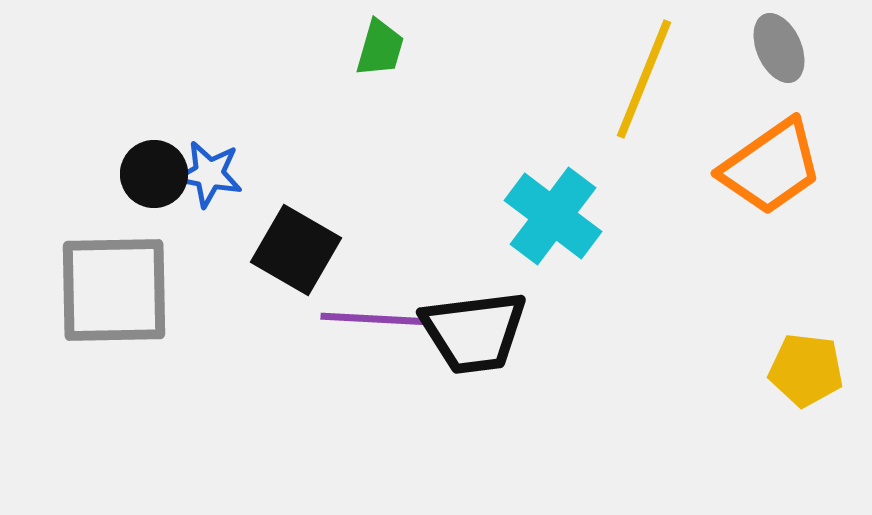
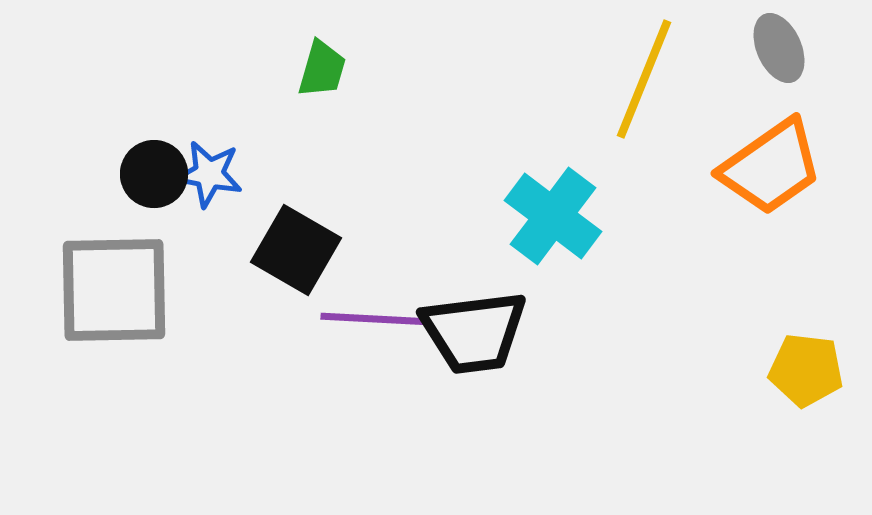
green trapezoid: moved 58 px left, 21 px down
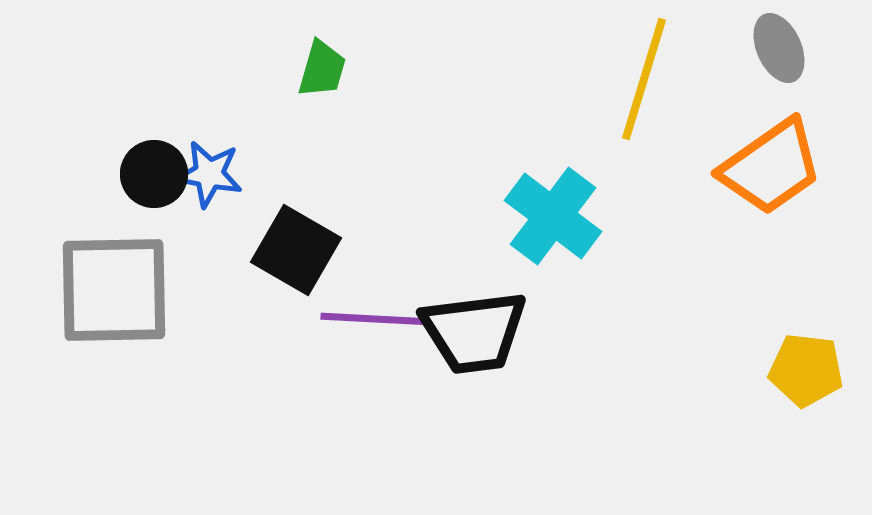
yellow line: rotated 5 degrees counterclockwise
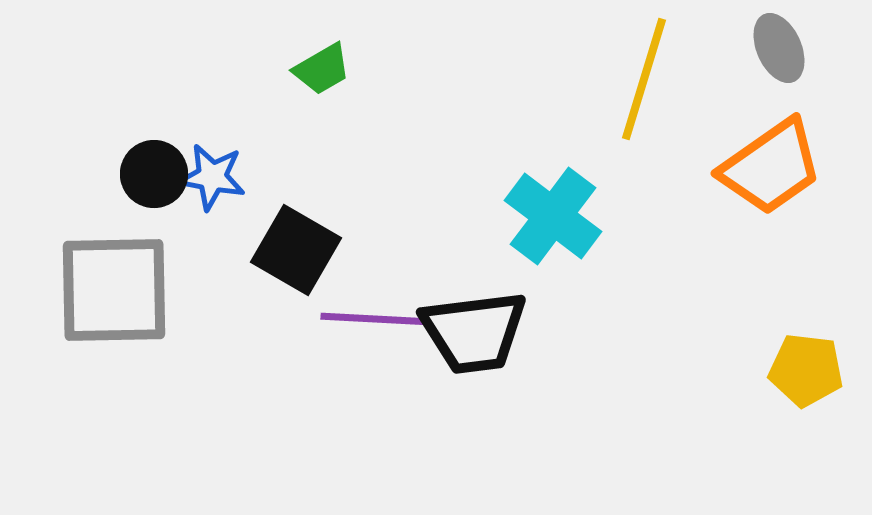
green trapezoid: rotated 44 degrees clockwise
blue star: moved 3 px right, 3 px down
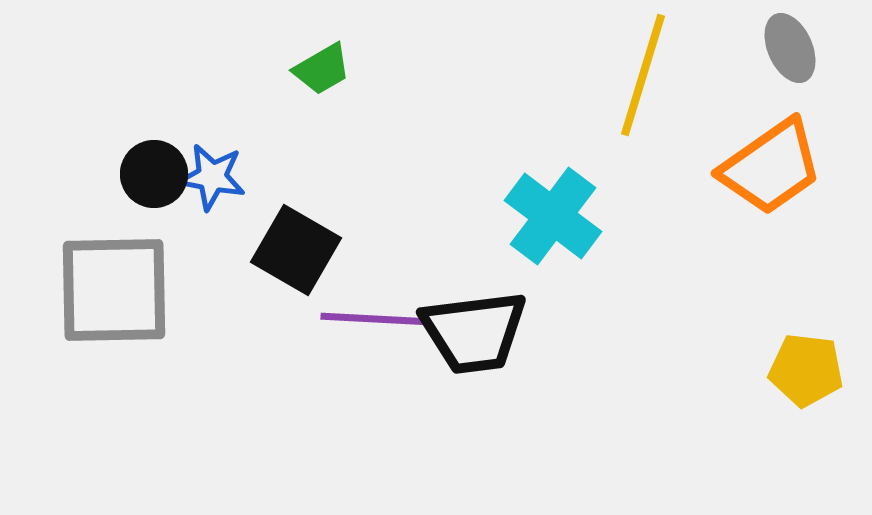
gray ellipse: moved 11 px right
yellow line: moved 1 px left, 4 px up
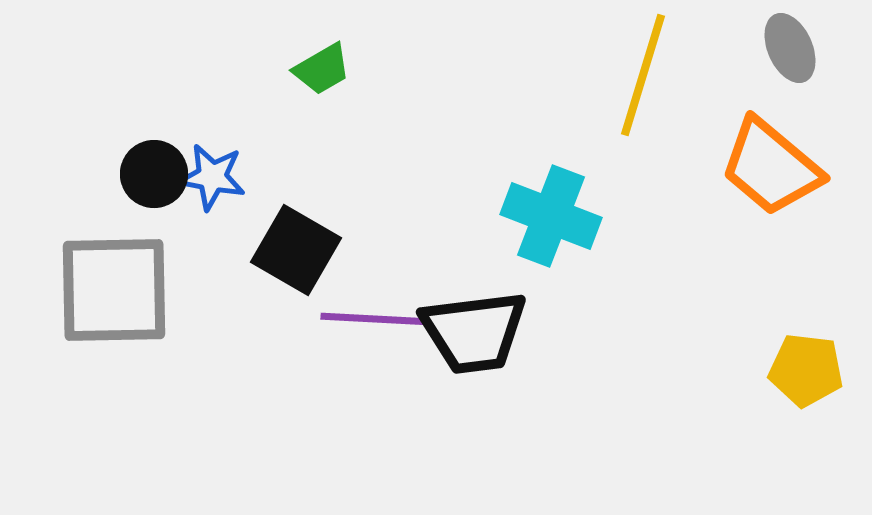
orange trapezoid: rotated 75 degrees clockwise
cyan cross: moved 2 px left; rotated 16 degrees counterclockwise
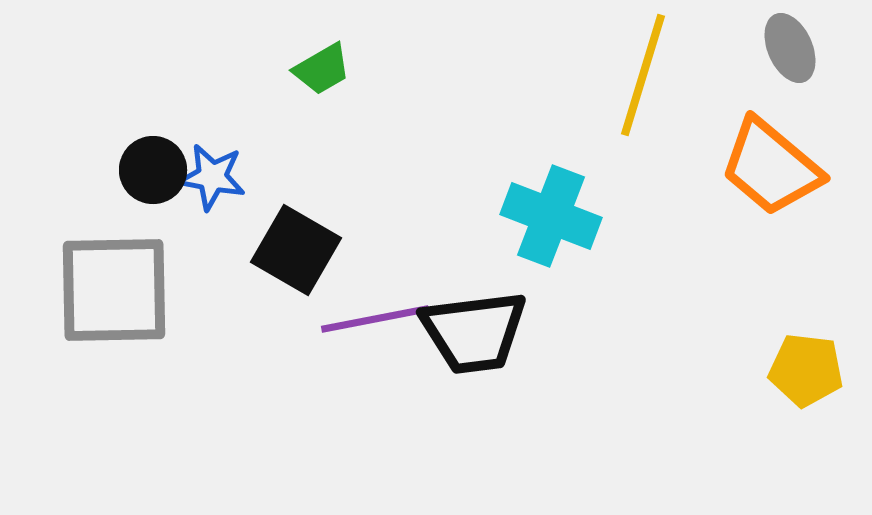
black circle: moved 1 px left, 4 px up
purple line: rotated 14 degrees counterclockwise
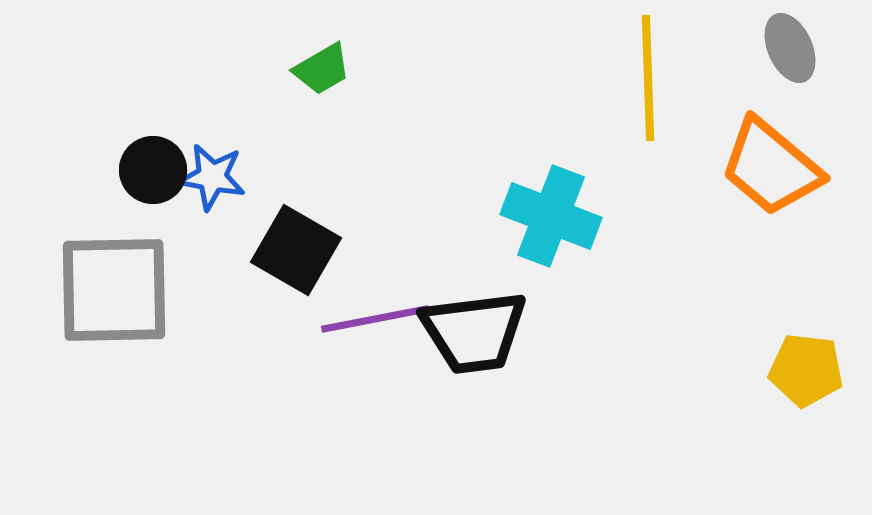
yellow line: moved 5 px right, 3 px down; rotated 19 degrees counterclockwise
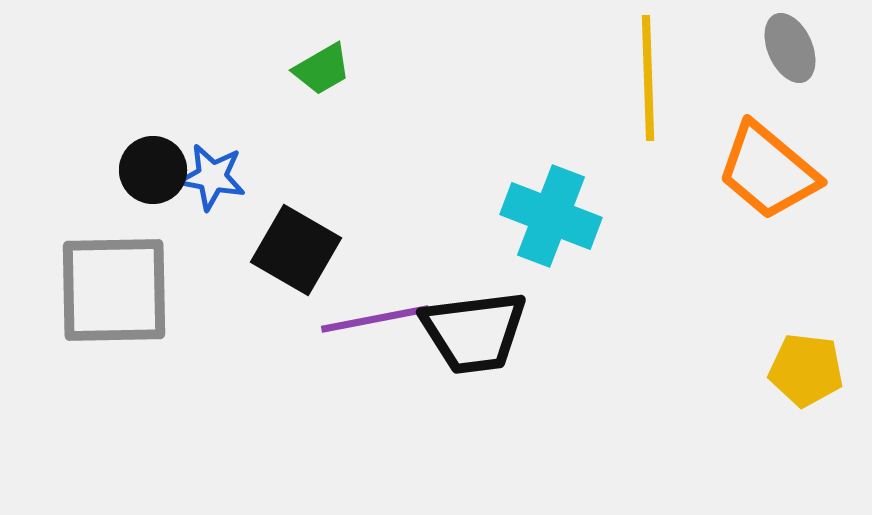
orange trapezoid: moved 3 px left, 4 px down
